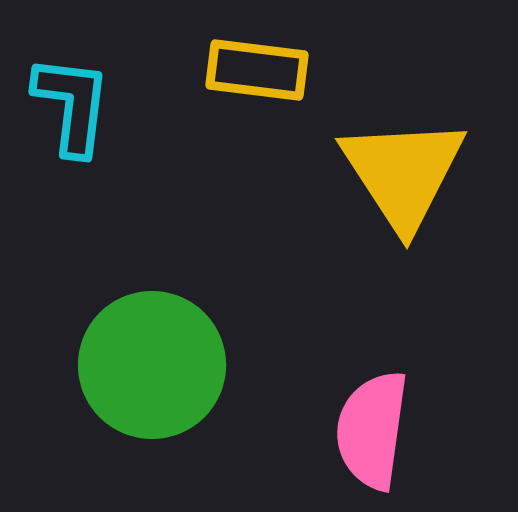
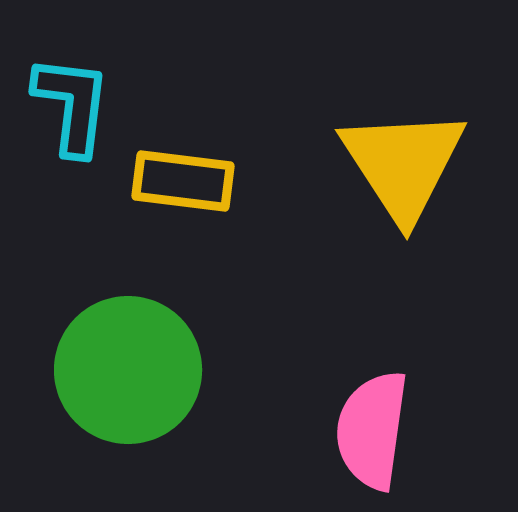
yellow rectangle: moved 74 px left, 111 px down
yellow triangle: moved 9 px up
green circle: moved 24 px left, 5 px down
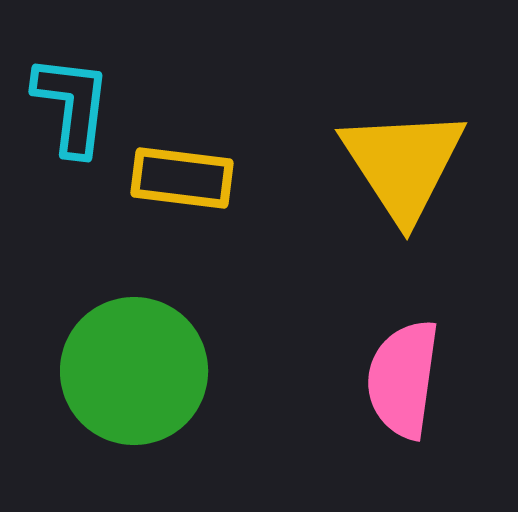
yellow rectangle: moved 1 px left, 3 px up
green circle: moved 6 px right, 1 px down
pink semicircle: moved 31 px right, 51 px up
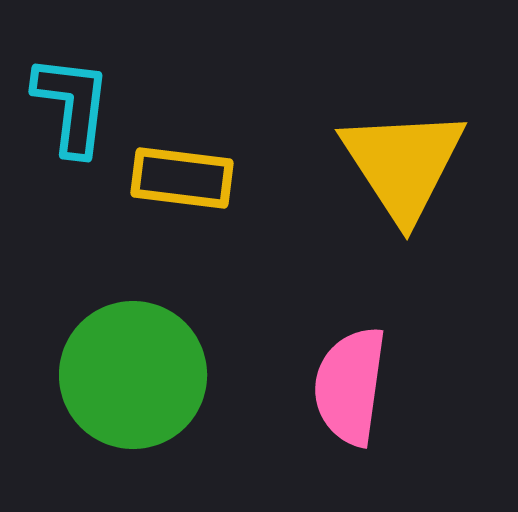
green circle: moved 1 px left, 4 px down
pink semicircle: moved 53 px left, 7 px down
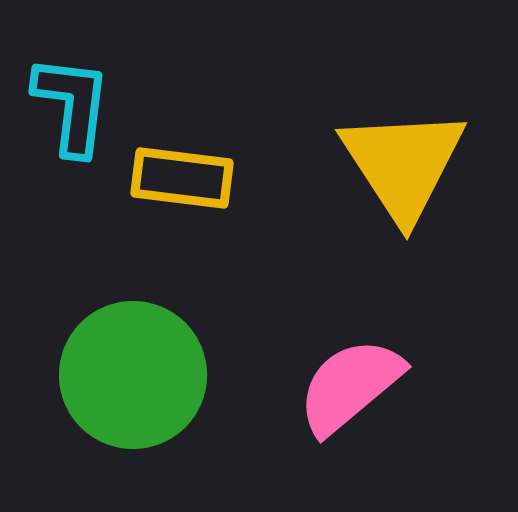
pink semicircle: rotated 42 degrees clockwise
